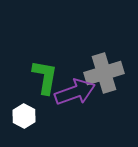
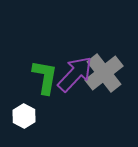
gray cross: rotated 21 degrees counterclockwise
purple arrow: moved 18 px up; rotated 27 degrees counterclockwise
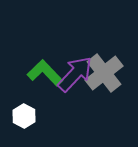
green L-shape: moved 4 px up; rotated 54 degrees counterclockwise
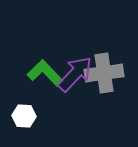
gray cross: rotated 30 degrees clockwise
white hexagon: rotated 25 degrees counterclockwise
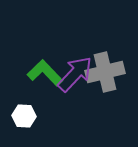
gray cross: moved 1 px right, 1 px up; rotated 6 degrees counterclockwise
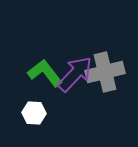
green L-shape: rotated 6 degrees clockwise
white hexagon: moved 10 px right, 3 px up
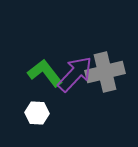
white hexagon: moved 3 px right
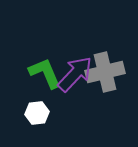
green L-shape: rotated 15 degrees clockwise
white hexagon: rotated 10 degrees counterclockwise
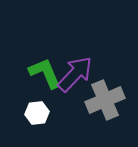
gray cross: moved 28 px down; rotated 9 degrees counterclockwise
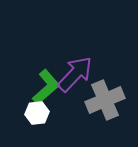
green L-shape: moved 1 px right, 14 px down; rotated 72 degrees clockwise
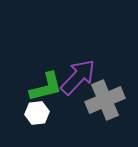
purple arrow: moved 3 px right, 3 px down
green L-shape: rotated 27 degrees clockwise
